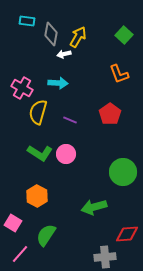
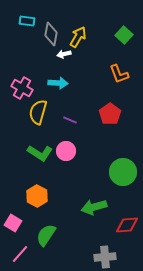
pink circle: moved 3 px up
red diamond: moved 9 px up
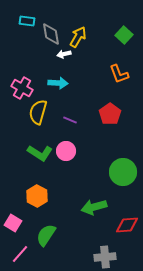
gray diamond: rotated 20 degrees counterclockwise
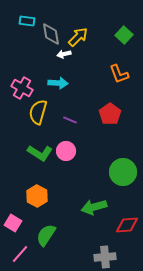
yellow arrow: rotated 15 degrees clockwise
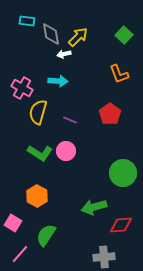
cyan arrow: moved 2 px up
green circle: moved 1 px down
red diamond: moved 6 px left
gray cross: moved 1 px left
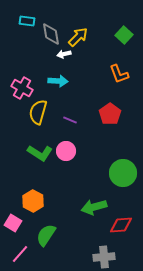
orange hexagon: moved 4 px left, 5 px down
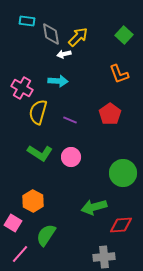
pink circle: moved 5 px right, 6 px down
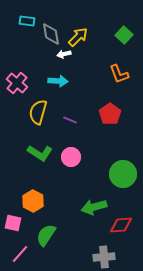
pink cross: moved 5 px left, 5 px up; rotated 10 degrees clockwise
green circle: moved 1 px down
pink square: rotated 18 degrees counterclockwise
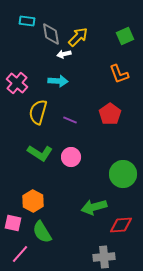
green square: moved 1 px right, 1 px down; rotated 24 degrees clockwise
green semicircle: moved 4 px left, 3 px up; rotated 65 degrees counterclockwise
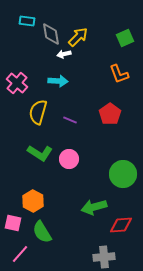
green square: moved 2 px down
pink circle: moved 2 px left, 2 px down
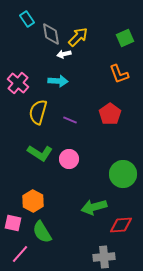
cyan rectangle: moved 2 px up; rotated 49 degrees clockwise
pink cross: moved 1 px right
